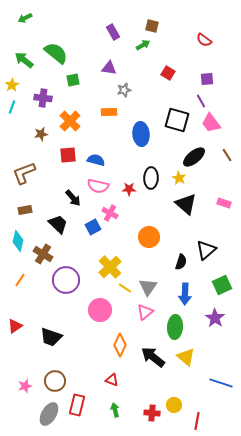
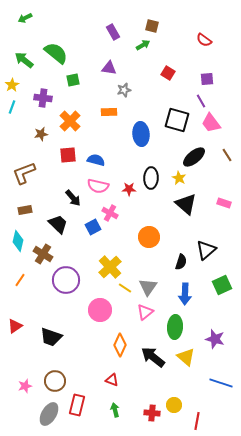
purple star at (215, 318): moved 21 px down; rotated 18 degrees counterclockwise
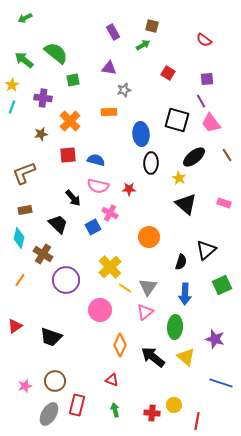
black ellipse at (151, 178): moved 15 px up
cyan diamond at (18, 241): moved 1 px right, 3 px up
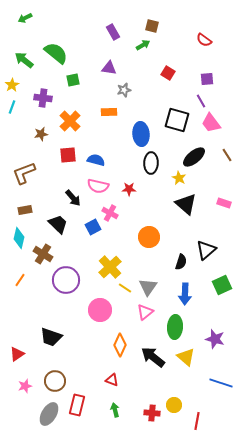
red triangle at (15, 326): moved 2 px right, 28 px down
